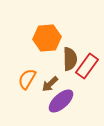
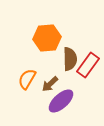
red rectangle: moved 1 px right, 1 px up
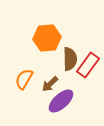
orange semicircle: moved 3 px left
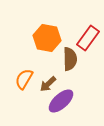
orange hexagon: rotated 16 degrees clockwise
red rectangle: moved 27 px up
brown arrow: moved 2 px left
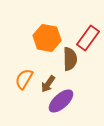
brown arrow: rotated 12 degrees counterclockwise
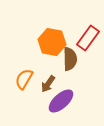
orange hexagon: moved 5 px right, 4 px down
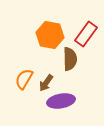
red rectangle: moved 2 px left, 4 px up
orange hexagon: moved 2 px left, 7 px up
brown arrow: moved 2 px left, 1 px up
purple ellipse: rotated 32 degrees clockwise
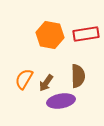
red rectangle: rotated 45 degrees clockwise
brown semicircle: moved 8 px right, 17 px down
